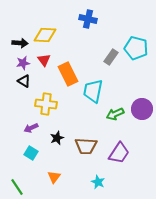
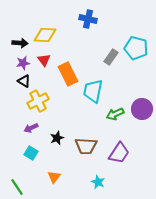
yellow cross: moved 8 px left, 3 px up; rotated 35 degrees counterclockwise
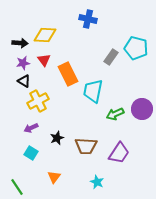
cyan star: moved 1 px left
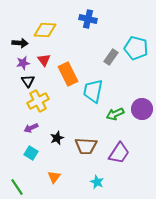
yellow diamond: moved 5 px up
black triangle: moved 4 px right; rotated 24 degrees clockwise
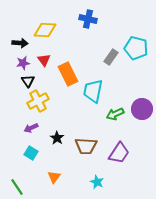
black star: rotated 16 degrees counterclockwise
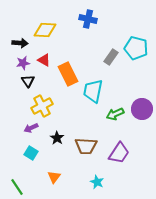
red triangle: rotated 24 degrees counterclockwise
yellow cross: moved 4 px right, 5 px down
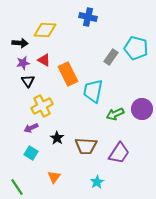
blue cross: moved 2 px up
cyan star: rotated 16 degrees clockwise
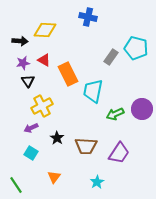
black arrow: moved 2 px up
green line: moved 1 px left, 2 px up
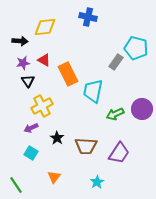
yellow diamond: moved 3 px up; rotated 10 degrees counterclockwise
gray rectangle: moved 5 px right, 5 px down
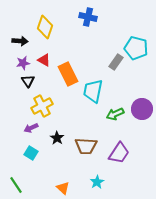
yellow diamond: rotated 65 degrees counterclockwise
orange triangle: moved 9 px right, 11 px down; rotated 24 degrees counterclockwise
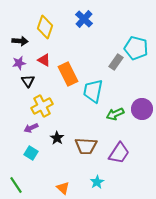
blue cross: moved 4 px left, 2 px down; rotated 30 degrees clockwise
purple star: moved 4 px left
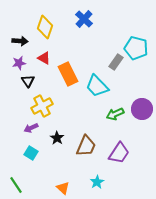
red triangle: moved 2 px up
cyan trapezoid: moved 4 px right, 5 px up; rotated 55 degrees counterclockwise
brown trapezoid: rotated 70 degrees counterclockwise
